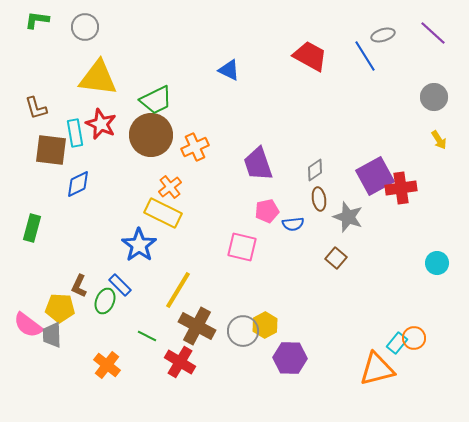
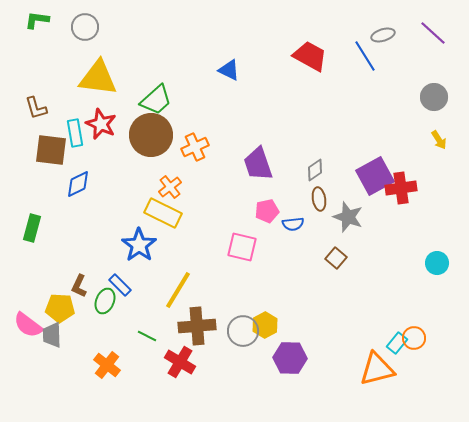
green trapezoid at (156, 100): rotated 16 degrees counterclockwise
brown cross at (197, 326): rotated 33 degrees counterclockwise
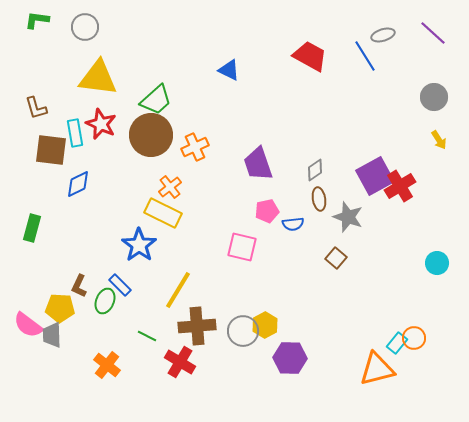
red cross at (401, 188): moved 1 px left, 2 px up; rotated 24 degrees counterclockwise
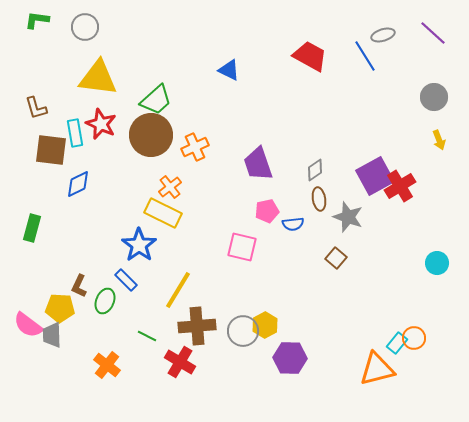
yellow arrow at (439, 140): rotated 12 degrees clockwise
blue rectangle at (120, 285): moved 6 px right, 5 px up
